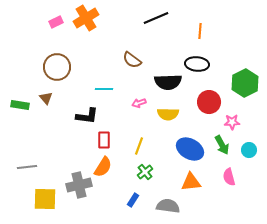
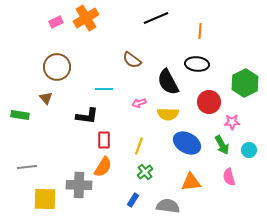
black semicircle: rotated 64 degrees clockwise
green rectangle: moved 10 px down
blue ellipse: moved 3 px left, 6 px up
gray cross: rotated 15 degrees clockwise
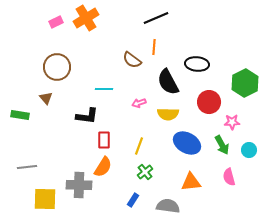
orange line: moved 46 px left, 16 px down
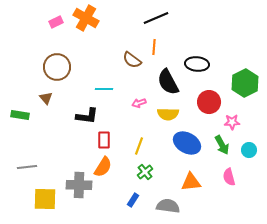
orange cross: rotated 30 degrees counterclockwise
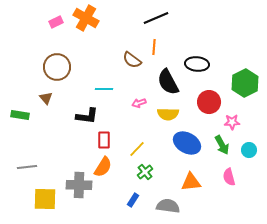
yellow line: moved 2 px left, 3 px down; rotated 24 degrees clockwise
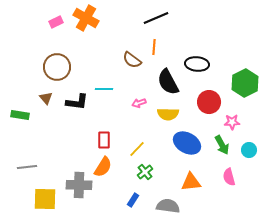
black L-shape: moved 10 px left, 14 px up
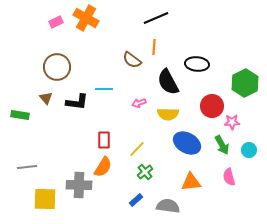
red circle: moved 3 px right, 4 px down
blue rectangle: moved 3 px right; rotated 16 degrees clockwise
